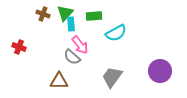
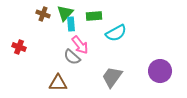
brown triangle: moved 1 px left, 2 px down
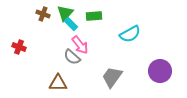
cyan rectangle: rotated 40 degrees counterclockwise
cyan semicircle: moved 14 px right, 1 px down
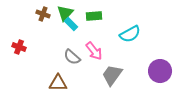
pink arrow: moved 14 px right, 6 px down
gray trapezoid: moved 2 px up
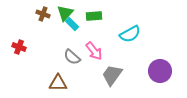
cyan rectangle: moved 1 px right
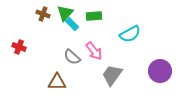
brown triangle: moved 1 px left, 1 px up
